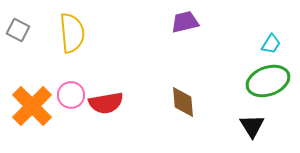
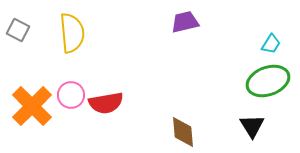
brown diamond: moved 30 px down
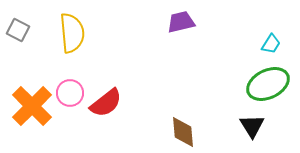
purple trapezoid: moved 4 px left
green ellipse: moved 3 px down; rotated 6 degrees counterclockwise
pink circle: moved 1 px left, 2 px up
red semicircle: rotated 28 degrees counterclockwise
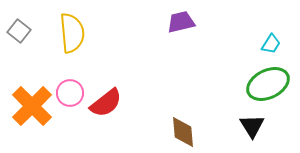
gray square: moved 1 px right, 1 px down; rotated 10 degrees clockwise
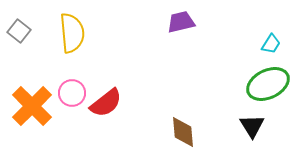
pink circle: moved 2 px right
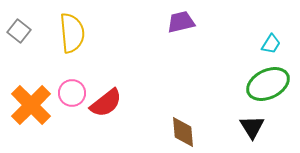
orange cross: moved 1 px left, 1 px up
black triangle: moved 1 px down
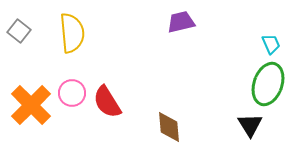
cyan trapezoid: rotated 55 degrees counterclockwise
green ellipse: rotated 45 degrees counterclockwise
red semicircle: moved 1 px right, 1 px up; rotated 96 degrees clockwise
black triangle: moved 2 px left, 2 px up
brown diamond: moved 14 px left, 5 px up
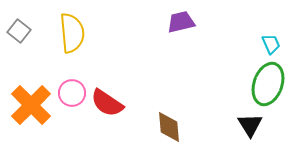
red semicircle: moved 1 px down; rotated 24 degrees counterclockwise
